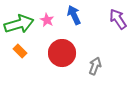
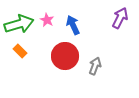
blue arrow: moved 1 px left, 10 px down
purple arrow: moved 2 px right, 1 px up; rotated 60 degrees clockwise
red circle: moved 3 px right, 3 px down
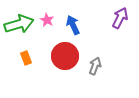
orange rectangle: moved 6 px right, 7 px down; rotated 24 degrees clockwise
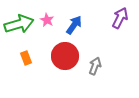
blue arrow: moved 1 px right; rotated 60 degrees clockwise
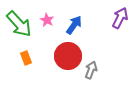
green arrow: rotated 64 degrees clockwise
red circle: moved 3 px right
gray arrow: moved 4 px left, 4 px down
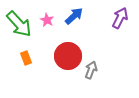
blue arrow: moved 9 px up; rotated 12 degrees clockwise
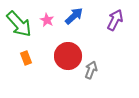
purple arrow: moved 5 px left, 2 px down
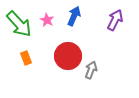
blue arrow: rotated 24 degrees counterclockwise
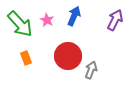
green arrow: moved 1 px right
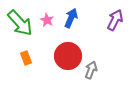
blue arrow: moved 3 px left, 2 px down
green arrow: moved 1 px up
